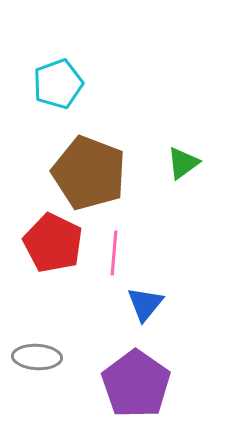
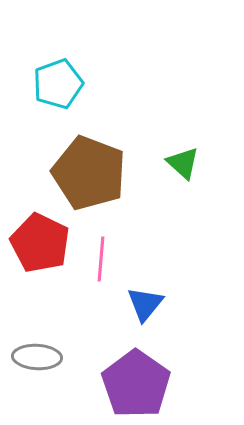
green triangle: rotated 42 degrees counterclockwise
red pentagon: moved 13 px left
pink line: moved 13 px left, 6 px down
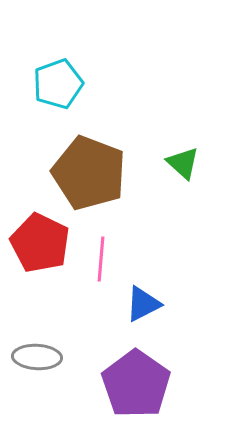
blue triangle: moved 2 px left; rotated 24 degrees clockwise
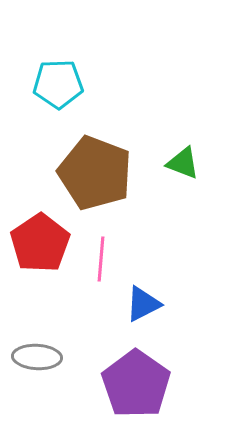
cyan pentagon: rotated 18 degrees clockwise
green triangle: rotated 21 degrees counterclockwise
brown pentagon: moved 6 px right
red pentagon: rotated 12 degrees clockwise
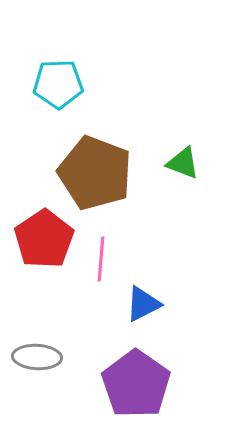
red pentagon: moved 4 px right, 4 px up
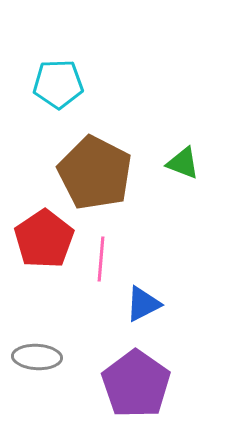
brown pentagon: rotated 6 degrees clockwise
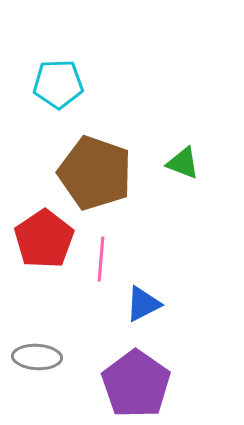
brown pentagon: rotated 8 degrees counterclockwise
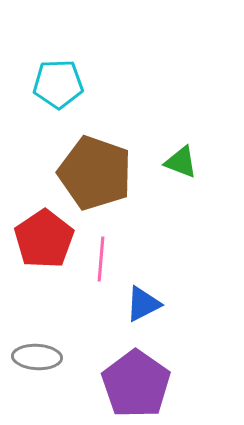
green triangle: moved 2 px left, 1 px up
